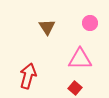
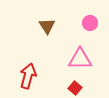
brown triangle: moved 1 px up
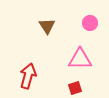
red square: rotated 32 degrees clockwise
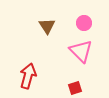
pink circle: moved 6 px left
pink triangle: moved 1 px right, 8 px up; rotated 45 degrees clockwise
